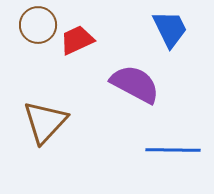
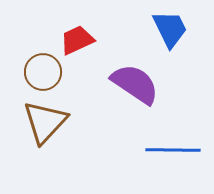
brown circle: moved 5 px right, 47 px down
purple semicircle: rotated 6 degrees clockwise
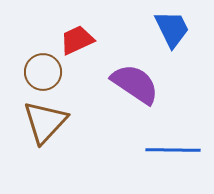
blue trapezoid: moved 2 px right
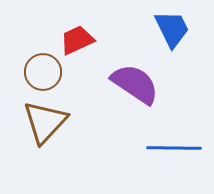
blue line: moved 1 px right, 2 px up
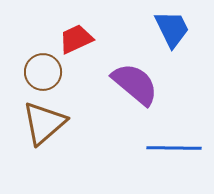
red trapezoid: moved 1 px left, 1 px up
purple semicircle: rotated 6 degrees clockwise
brown triangle: moved 1 px left, 1 px down; rotated 6 degrees clockwise
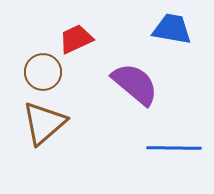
blue trapezoid: rotated 54 degrees counterclockwise
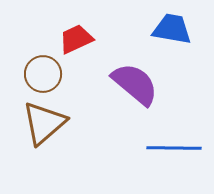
brown circle: moved 2 px down
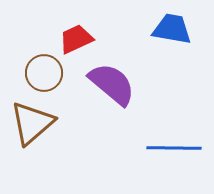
brown circle: moved 1 px right, 1 px up
purple semicircle: moved 23 px left
brown triangle: moved 12 px left
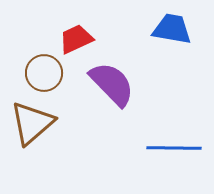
purple semicircle: rotated 6 degrees clockwise
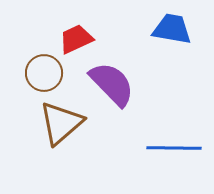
brown triangle: moved 29 px right
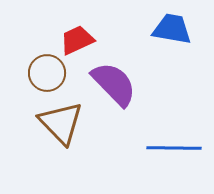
red trapezoid: moved 1 px right, 1 px down
brown circle: moved 3 px right
purple semicircle: moved 2 px right
brown triangle: rotated 33 degrees counterclockwise
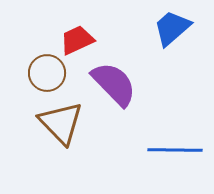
blue trapezoid: moved 1 px up; rotated 51 degrees counterclockwise
blue line: moved 1 px right, 2 px down
